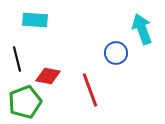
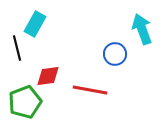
cyan rectangle: moved 4 px down; rotated 65 degrees counterclockwise
blue circle: moved 1 px left, 1 px down
black line: moved 11 px up
red diamond: rotated 20 degrees counterclockwise
red line: rotated 60 degrees counterclockwise
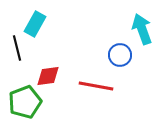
blue circle: moved 5 px right, 1 px down
red line: moved 6 px right, 4 px up
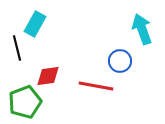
blue circle: moved 6 px down
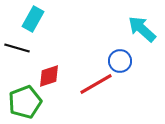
cyan rectangle: moved 2 px left, 5 px up
cyan arrow: rotated 28 degrees counterclockwise
black line: rotated 60 degrees counterclockwise
red diamond: moved 1 px right; rotated 10 degrees counterclockwise
red line: moved 2 px up; rotated 40 degrees counterclockwise
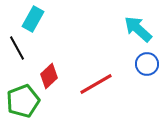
cyan arrow: moved 4 px left
black line: rotated 45 degrees clockwise
blue circle: moved 27 px right, 3 px down
red diamond: rotated 25 degrees counterclockwise
green pentagon: moved 2 px left, 1 px up
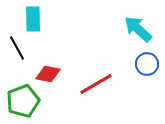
cyan rectangle: rotated 30 degrees counterclockwise
red diamond: moved 1 px left, 2 px up; rotated 55 degrees clockwise
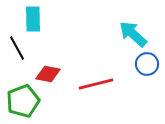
cyan arrow: moved 5 px left, 5 px down
red line: rotated 16 degrees clockwise
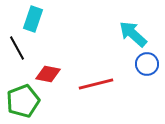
cyan rectangle: rotated 20 degrees clockwise
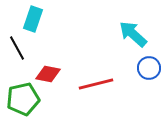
blue circle: moved 2 px right, 4 px down
green pentagon: moved 2 px up; rotated 8 degrees clockwise
